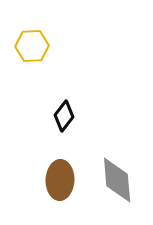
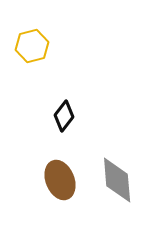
yellow hexagon: rotated 12 degrees counterclockwise
brown ellipse: rotated 24 degrees counterclockwise
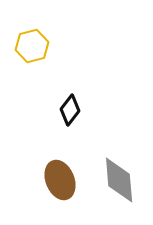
black diamond: moved 6 px right, 6 px up
gray diamond: moved 2 px right
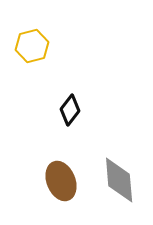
brown ellipse: moved 1 px right, 1 px down
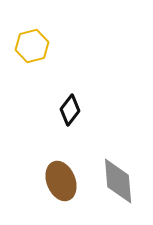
gray diamond: moved 1 px left, 1 px down
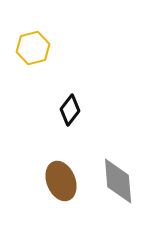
yellow hexagon: moved 1 px right, 2 px down
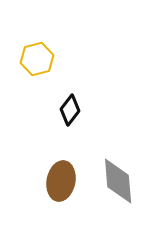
yellow hexagon: moved 4 px right, 11 px down
brown ellipse: rotated 33 degrees clockwise
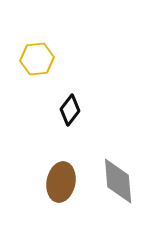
yellow hexagon: rotated 8 degrees clockwise
brown ellipse: moved 1 px down
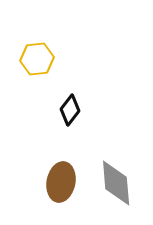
gray diamond: moved 2 px left, 2 px down
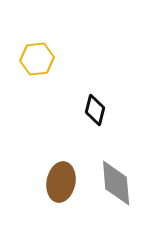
black diamond: moved 25 px right; rotated 24 degrees counterclockwise
